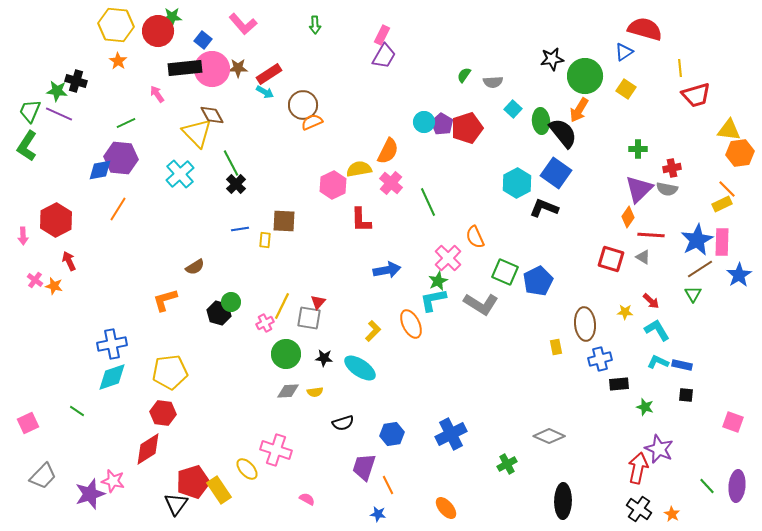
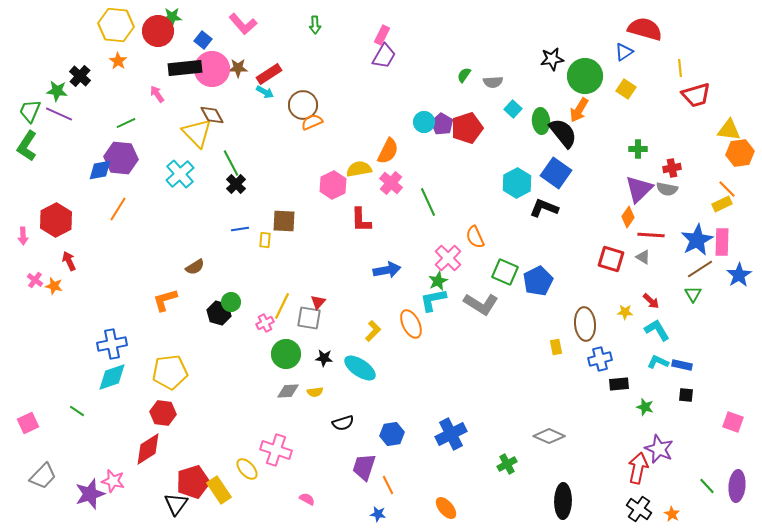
black cross at (76, 81): moved 4 px right, 5 px up; rotated 25 degrees clockwise
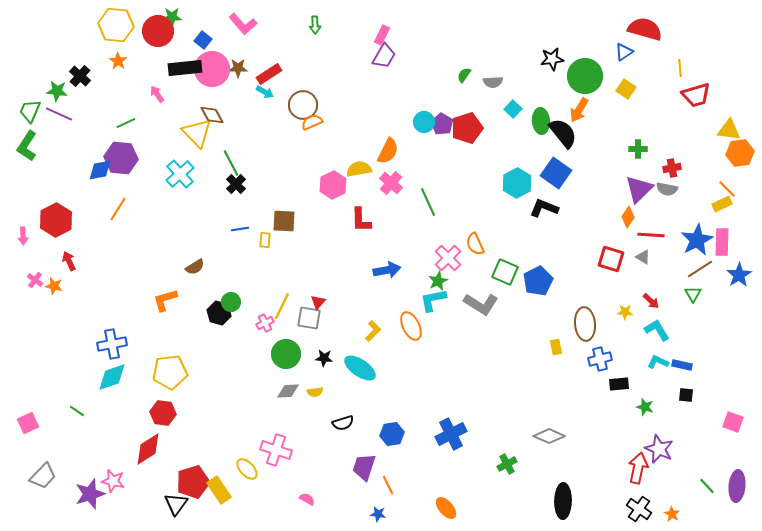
orange semicircle at (475, 237): moved 7 px down
orange ellipse at (411, 324): moved 2 px down
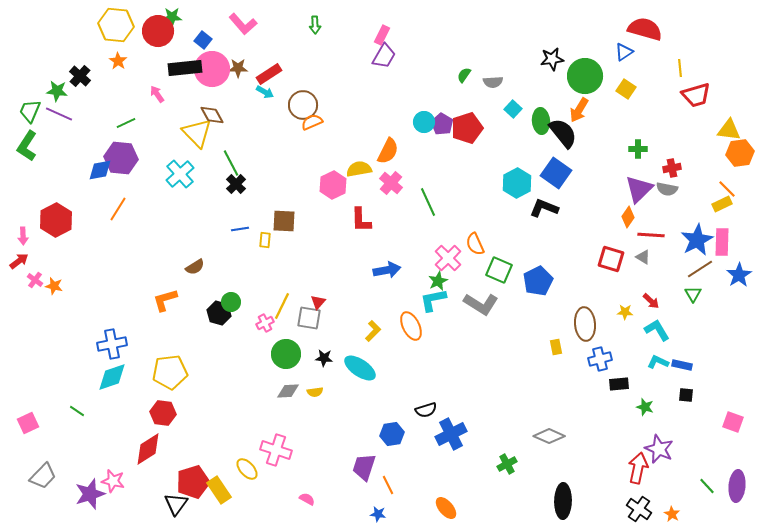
red arrow at (69, 261): moved 50 px left; rotated 78 degrees clockwise
green square at (505, 272): moved 6 px left, 2 px up
black semicircle at (343, 423): moved 83 px right, 13 px up
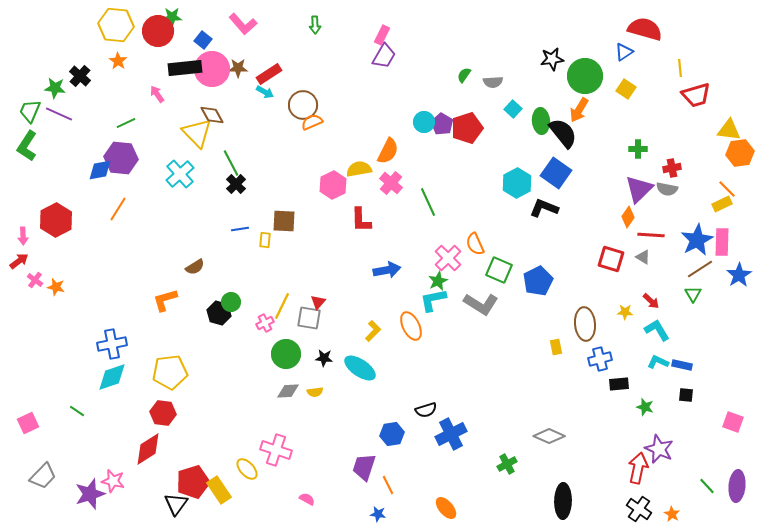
green star at (57, 91): moved 2 px left, 3 px up
orange star at (54, 286): moved 2 px right, 1 px down
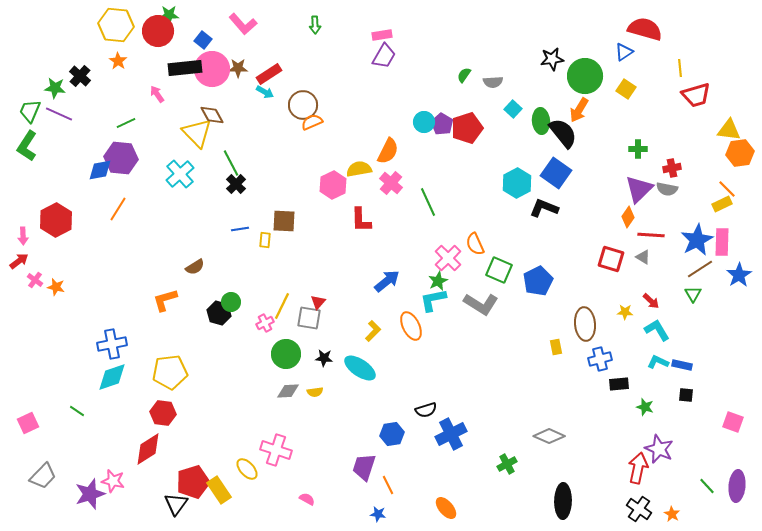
green star at (172, 17): moved 3 px left, 2 px up
pink rectangle at (382, 35): rotated 54 degrees clockwise
blue arrow at (387, 270): moved 11 px down; rotated 28 degrees counterclockwise
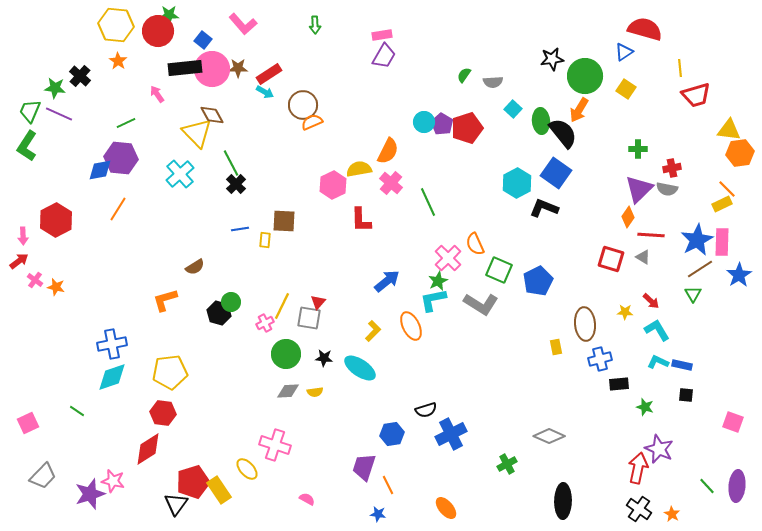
pink cross at (276, 450): moved 1 px left, 5 px up
